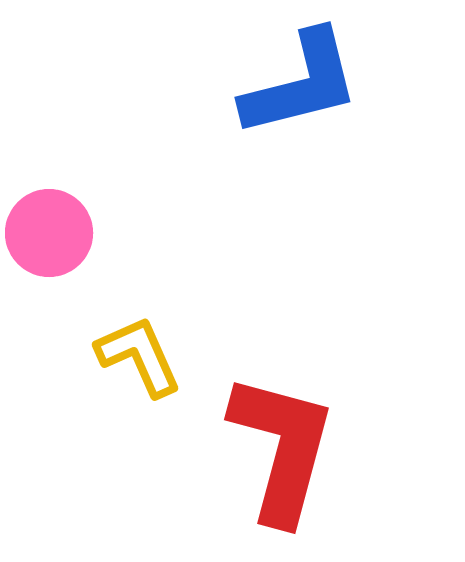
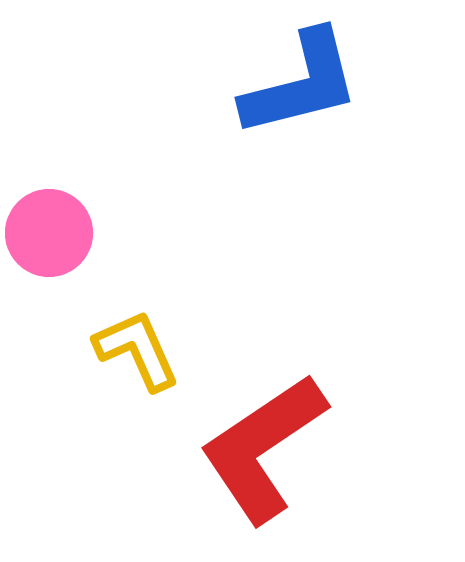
yellow L-shape: moved 2 px left, 6 px up
red L-shape: moved 19 px left; rotated 139 degrees counterclockwise
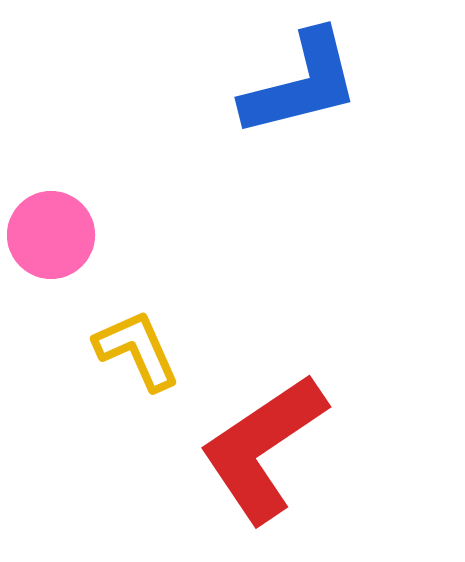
pink circle: moved 2 px right, 2 px down
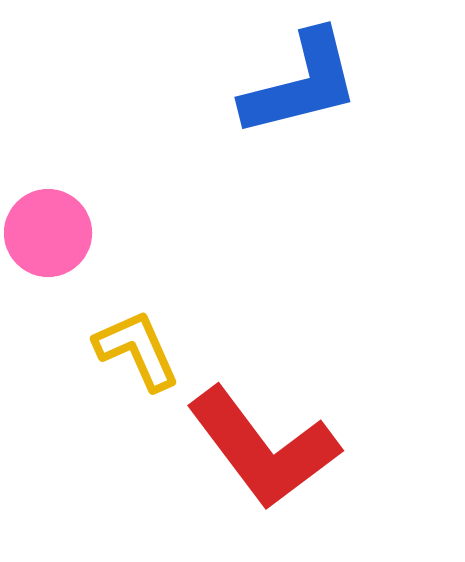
pink circle: moved 3 px left, 2 px up
red L-shape: rotated 93 degrees counterclockwise
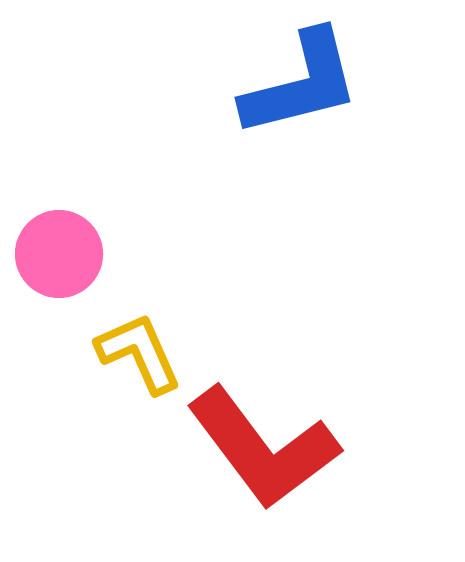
pink circle: moved 11 px right, 21 px down
yellow L-shape: moved 2 px right, 3 px down
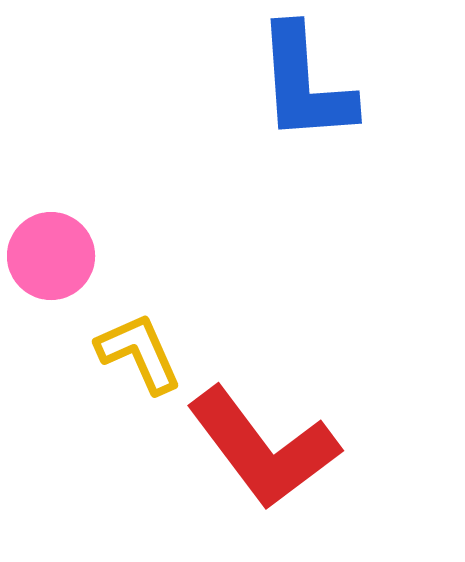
blue L-shape: moved 4 px right; rotated 100 degrees clockwise
pink circle: moved 8 px left, 2 px down
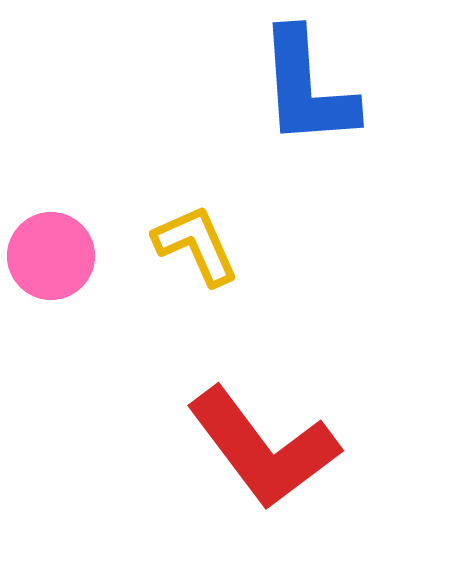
blue L-shape: moved 2 px right, 4 px down
yellow L-shape: moved 57 px right, 108 px up
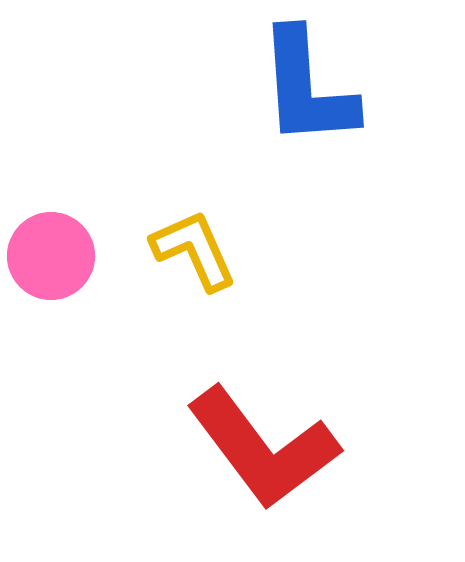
yellow L-shape: moved 2 px left, 5 px down
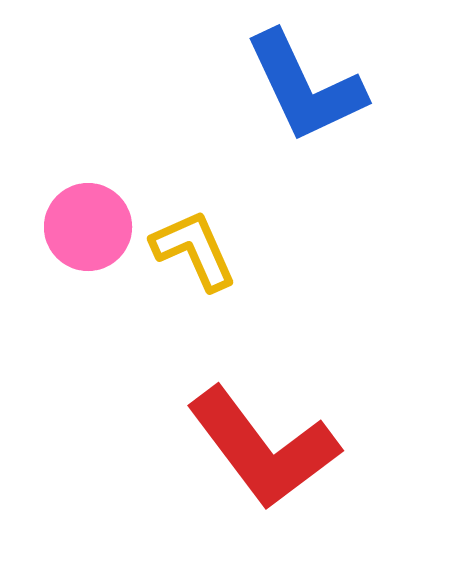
blue L-shape: moved 2 px left, 1 px up; rotated 21 degrees counterclockwise
pink circle: moved 37 px right, 29 px up
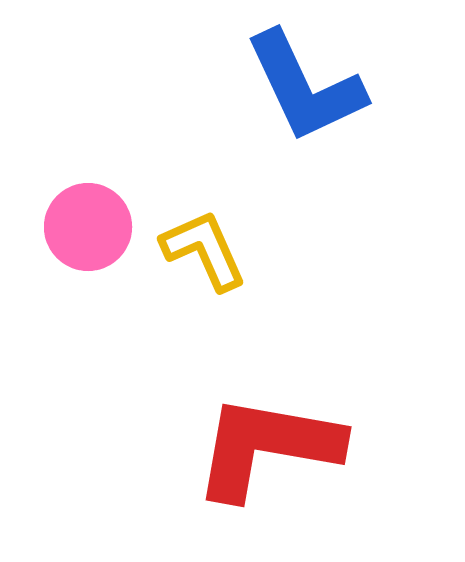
yellow L-shape: moved 10 px right
red L-shape: moved 4 px right, 1 px up; rotated 137 degrees clockwise
